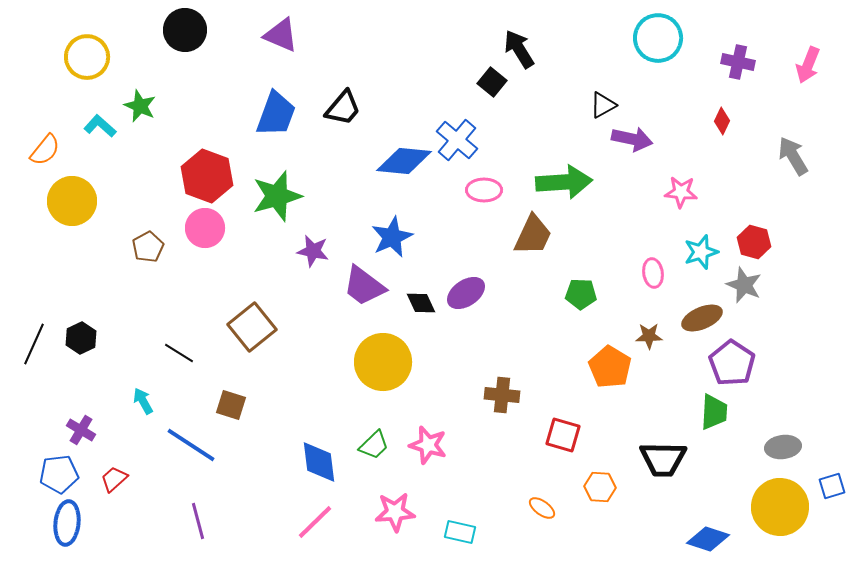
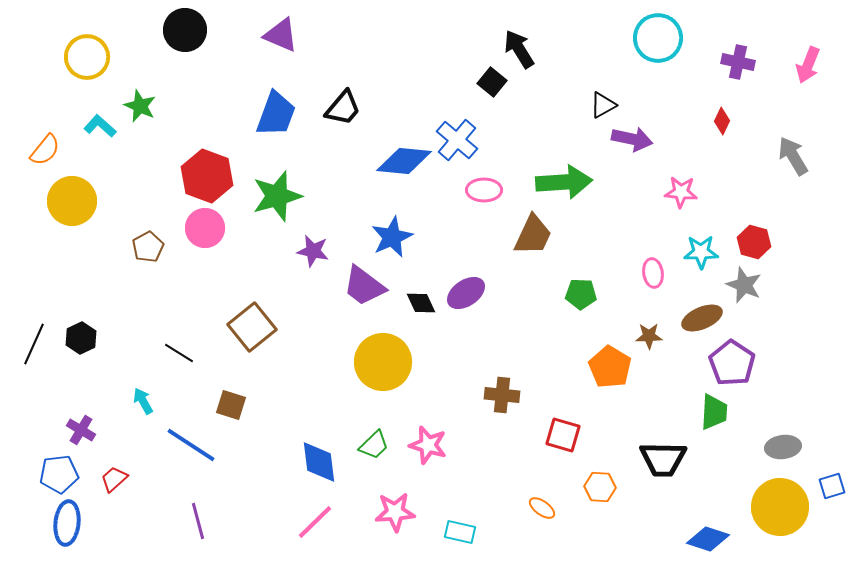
cyan star at (701, 252): rotated 16 degrees clockwise
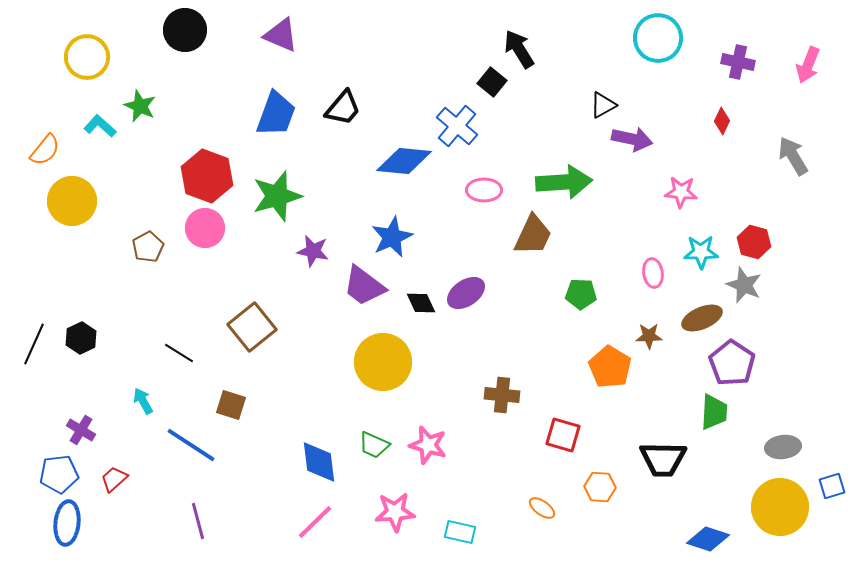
blue cross at (457, 140): moved 14 px up
green trapezoid at (374, 445): rotated 68 degrees clockwise
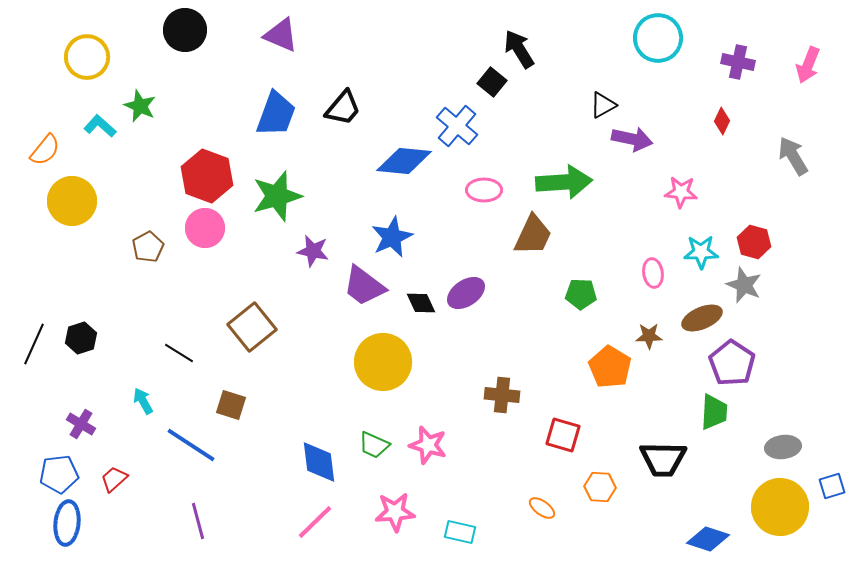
black hexagon at (81, 338): rotated 8 degrees clockwise
purple cross at (81, 430): moved 6 px up
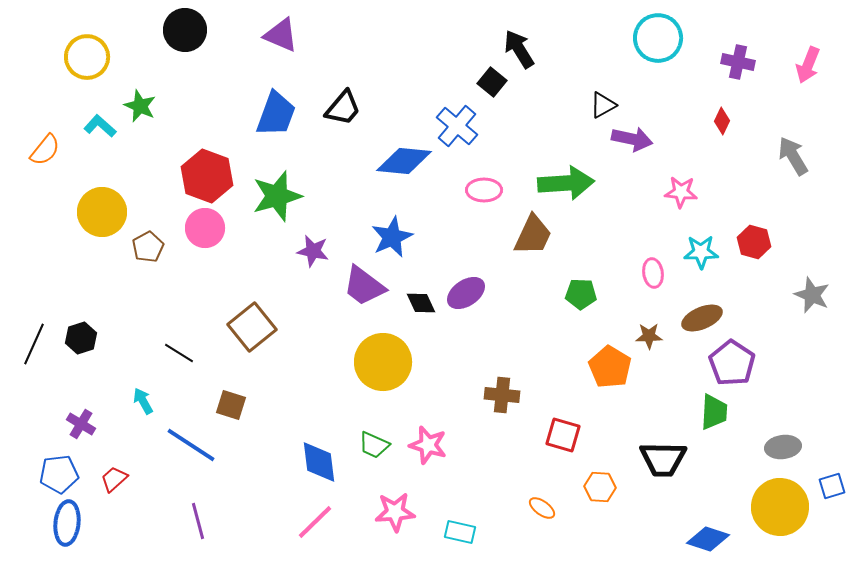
green arrow at (564, 182): moved 2 px right, 1 px down
yellow circle at (72, 201): moved 30 px right, 11 px down
gray star at (744, 285): moved 68 px right, 10 px down
